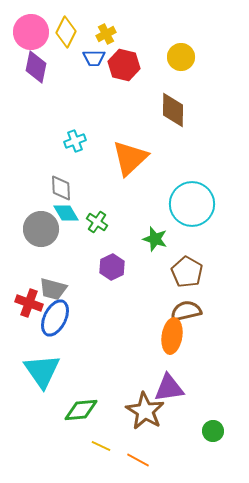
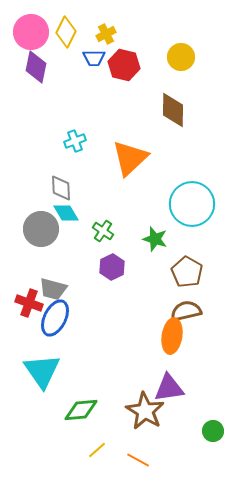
green cross: moved 6 px right, 9 px down
yellow line: moved 4 px left, 4 px down; rotated 66 degrees counterclockwise
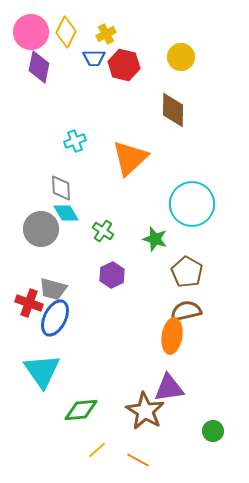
purple diamond: moved 3 px right
purple hexagon: moved 8 px down
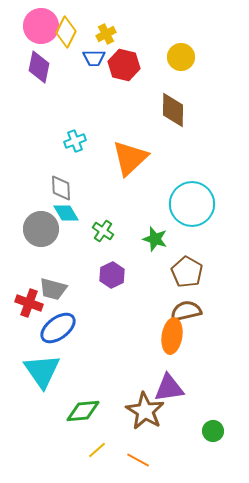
pink circle: moved 10 px right, 6 px up
blue ellipse: moved 3 px right, 10 px down; rotated 27 degrees clockwise
green diamond: moved 2 px right, 1 px down
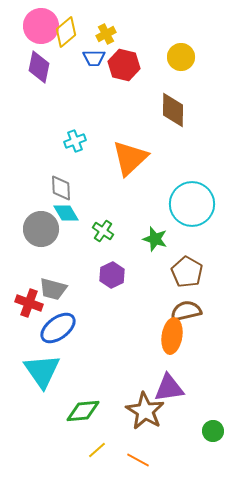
yellow diamond: rotated 24 degrees clockwise
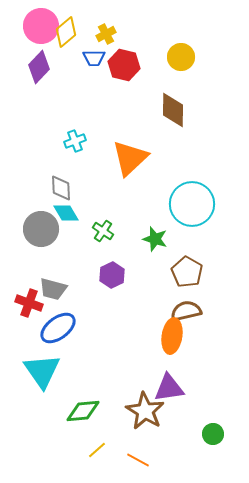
purple diamond: rotated 32 degrees clockwise
green circle: moved 3 px down
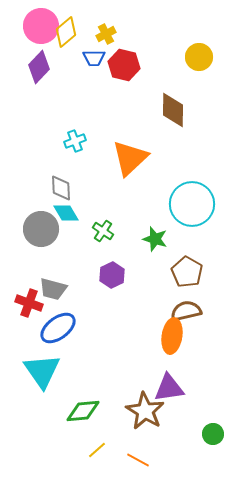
yellow circle: moved 18 px right
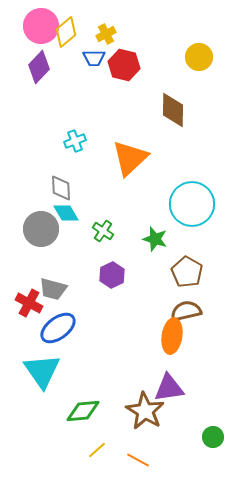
red cross: rotated 8 degrees clockwise
green circle: moved 3 px down
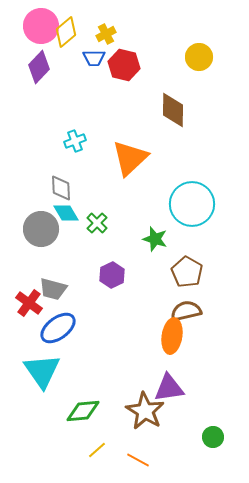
green cross: moved 6 px left, 8 px up; rotated 10 degrees clockwise
red cross: rotated 8 degrees clockwise
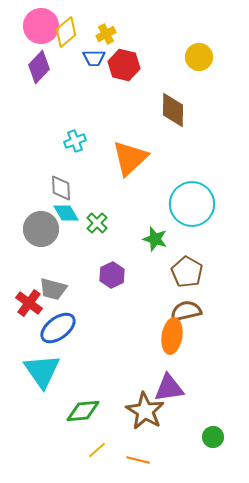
orange line: rotated 15 degrees counterclockwise
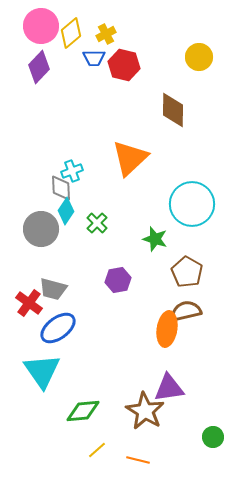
yellow diamond: moved 5 px right, 1 px down
cyan cross: moved 3 px left, 30 px down
cyan diamond: moved 2 px up; rotated 64 degrees clockwise
purple hexagon: moved 6 px right, 5 px down; rotated 15 degrees clockwise
orange ellipse: moved 5 px left, 7 px up
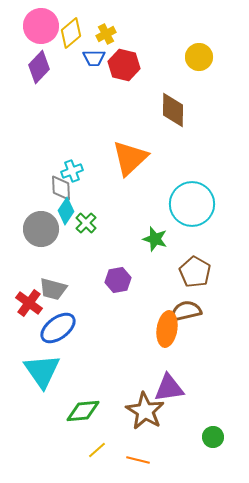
green cross: moved 11 px left
brown pentagon: moved 8 px right
